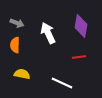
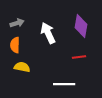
gray arrow: rotated 40 degrees counterclockwise
yellow semicircle: moved 7 px up
white line: moved 2 px right, 1 px down; rotated 25 degrees counterclockwise
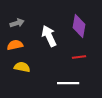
purple diamond: moved 2 px left
white arrow: moved 1 px right, 3 px down
orange semicircle: rotated 77 degrees clockwise
white line: moved 4 px right, 1 px up
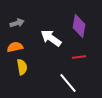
white arrow: moved 2 px right, 2 px down; rotated 30 degrees counterclockwise
orange semicircle: moved 2 px down
yellow semicircle: rotated 70 degrees clockwise
white line: rotated 50 degrees clockwise
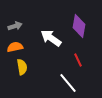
gray arrow: moved 2 px left, 3 px down
red line: moved 1 px left, 3 px down; rotated 72 degrees clockwise
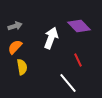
purple diamond: rotated 55 degrees counterclockwise
white arrow: rotated 75 degrees clockwise
orange semicircle: rotated 35 degrees counterclockwise
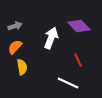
white line: rotated 25 degrees counterclockwise
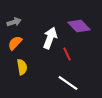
gray arrow: moved 1 px left, 4 px up
white arrow: moved 1 px left
orange semicircle: moved 4 px up
red line: moved 11 px left, 6 px up
white line: rotated 10 degrees clockwise
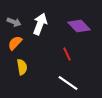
gray arrow: rotated 40 degrees clockwise
white arrow: moved 10 px left, 14 px up
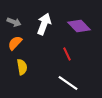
white arrow: moved 4 px right
